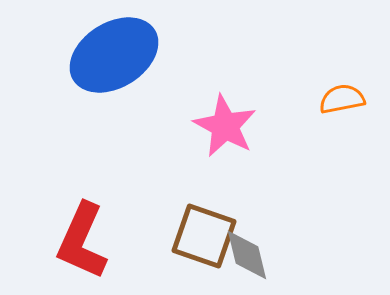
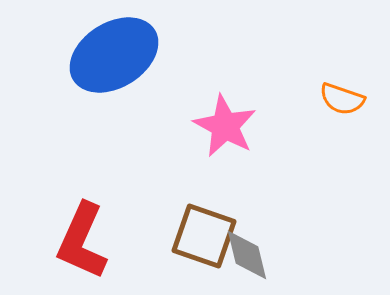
orange semicircle: rotated 150 degrees counterclockwise
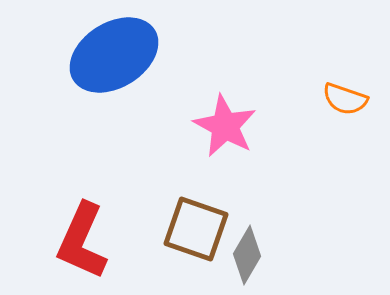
orange semicircle: moved 3 px right
brown square: moved 8 px left, 7 px up
gray diamond: rotated 44 degrees clockwise
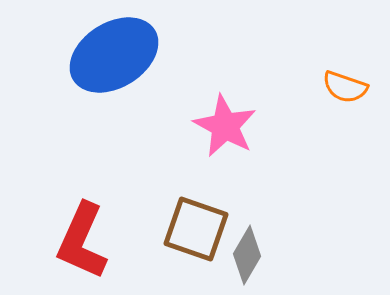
orange semicircle: moved 12 px up
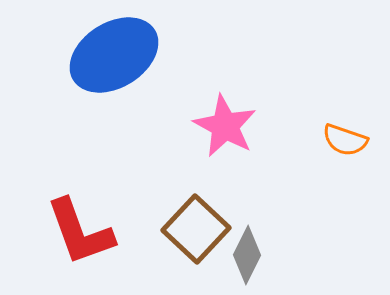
orange semicircle: moved 53 px down
brown square: rotated 24 degrees clockwise
red L-shape: moved 2 px left, 9 px up; rotated 44 degrees counterclockwise
gray diamond: rotated 4 degrees counterclockwise
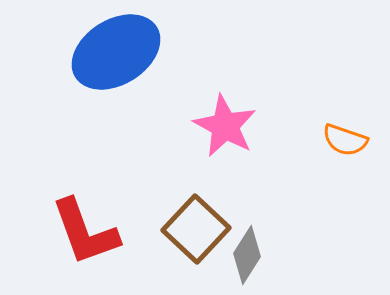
blue ellipse: moved 2 px right, 3 px up
red L-shape: moved 5 px right
gray diamond: rotated 6 degrees clockwise
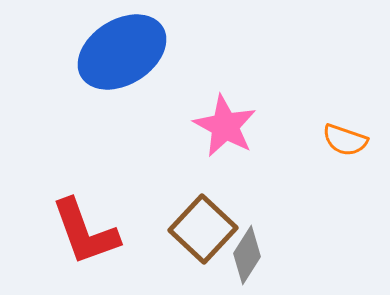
blue ellipse: moved 6 px right
brown square: moved 7 px right
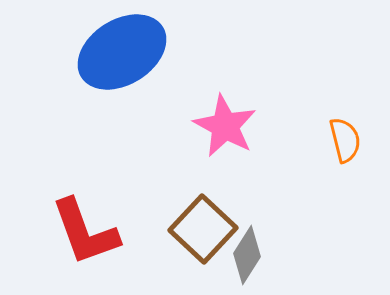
orange semicircle: rotated 123 degrees counterclockwise
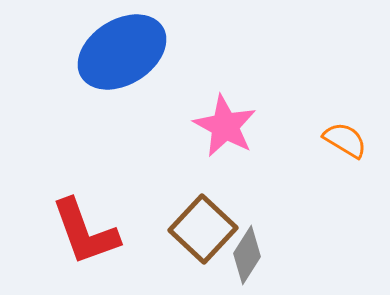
orange semicircle: rotated 45 degrees counterclockwise
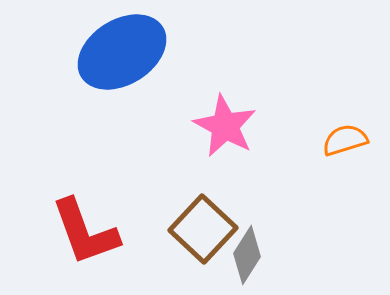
orange semicircle: rotated 48 degrees counterclockwise
